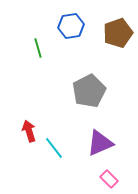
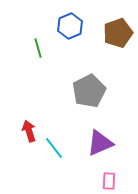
blue hexagon: moved 1 px left; rotated 15 degrees counterclockwise
pink rectangle: moved 2 px down; rotated 48 degrees clockwise
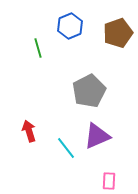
purple triangle: moved 3 px left, 7 px up
cyan line: moved 12 px right
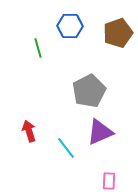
blue hexagon: rotated 25 degrees clockwise
purple triangle: moved 3 px right, 4 px up
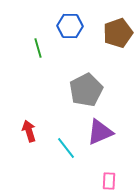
gray pentagon: moved 3 px left, 1 px up
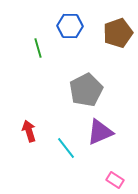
pink rectangle: moved 6 px right, 1 px up; rotated 60 degrees counterclockwise
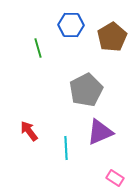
blue hexagon: moved 1 px right, 1 px up
brown pentagon: moved 6 px left, 4 px down; rotated 12 degrees counterclockwise
red arrow: rotated 20 degrees counterclockwise
cyan line: rotated 35 degrees clockwise
pink rectangle: moved 2 px up
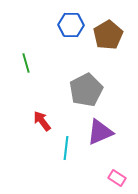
brown pentagon: moved 4 px left, 2 px up
green line: moved 12 px left, 15 px down
red arrow: moved 13 px right, 10 px up
cyan line: rotated 10 degrees clockwise
pink rectangle: moved 2 px right
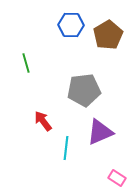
gray pentagon: moved 2 px left; rotated 20 degrees clockwise
red arrow: moved 1 px right
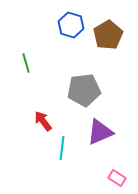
blue hexagon: rotated 15 degrees clockwise
cyan line: moved 4 px left
